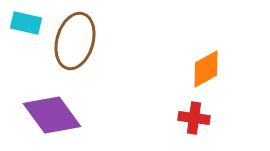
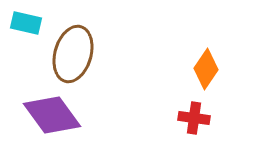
brown ellipse: moved 2 px left, 13 px down
orange diamond: rotated 27 degrees counterclockwise
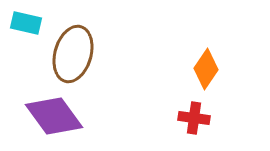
purple diamond: moved 2 px right, 1 px down
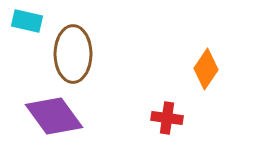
cyan rectangle: moved 1 px right, 2 px up
brown ellipse: rotated 16 degrees counterclockwise
red cross: moved 27 px left
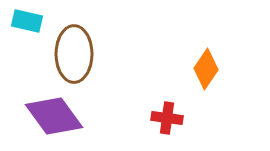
brown ellipse: moved 1 px right
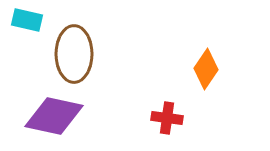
cyan rectangle: moved 1 px up
purple diamond: rotated 42 degrees counterclockwise
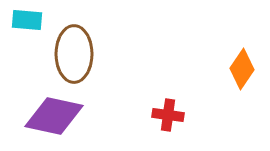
cyan rectangle: rotated 8 degrees counterclockwise
orange diamond: moved 36 px right
red cross: moved 1 px right, 3 px up
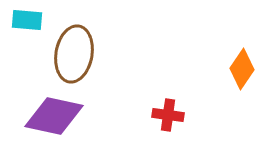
brown ellipse: rotated 10 degrees clockwise
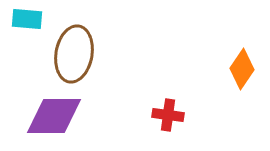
cyan rectangle: moved 1 px up
purple diamond: rotated 12 degrees counterclockwise
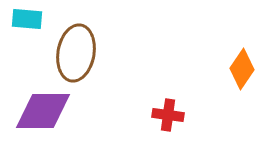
brown ellipse: moved 2 px right, 1 px up
purple diamond: moved 11 px left, 5 px up
